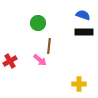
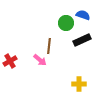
green circle: moved 28 px right
black rectangle: moved 2 px left, 8 px down; rotated 24 degrees counterclockwise
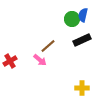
blue semicircle: rotated 96 degrees counterclockwise
green circle: moved 6 px right, 4 px up
brown line: moved 1 px left; rotated 42 degrees clockwise
yellow cross: moved 3 px right, 4 px down
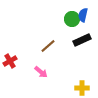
pink arrow: moved 1 px right, 12 px down
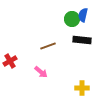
black rectangle: rotated 30 degrees clockwise
brown line: rotated 21 degrees clockwise
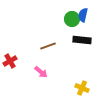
yellow cross: rotated 24 degrees clockwise
